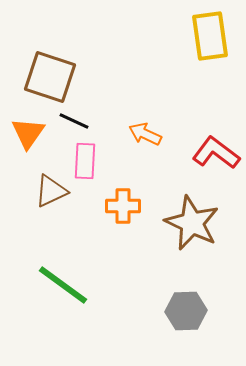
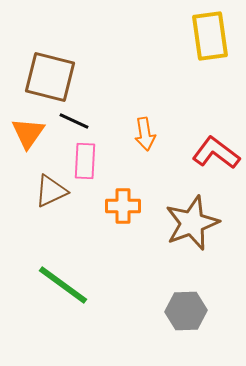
brown square: rotated 4 degrees counterclockwise
orange arrow: rotated 124 degrees counterclockwise
brown star: rotated 26 degrees clockwise
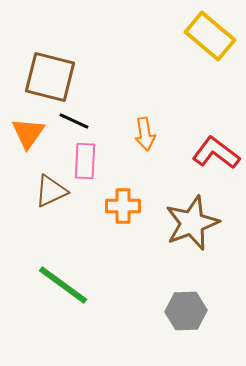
yellow rectangle: rotated 42 degrees counterclockwise
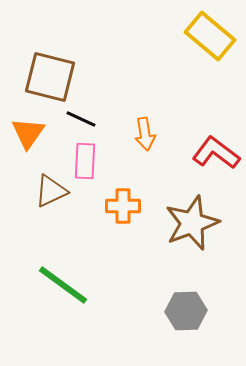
black line: moved 7 px right, 2 px up
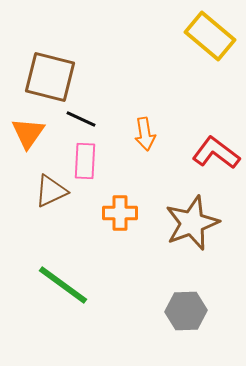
orange cross: moved 3 px left, 7 px down
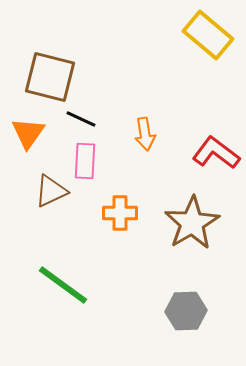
yellow rectangle: moved 2 px left, 1 px up
brown star: rotated 10 degrees counterclockwise
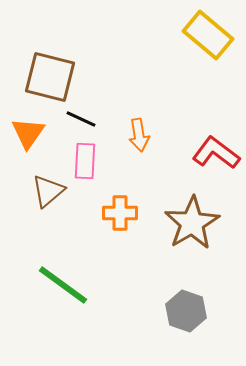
orange arrow: moved 6 px left, 1 px down
brown triangle: moved 3 px left; rotated 15 degrees counterclockwise
gray hexagon: rotated 21 degrees clockwise
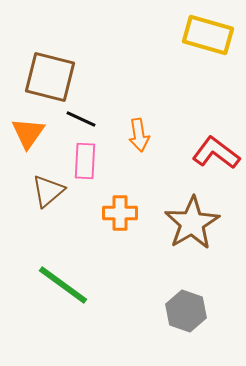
yellow rectangle: rotated 24 degrees counterclockwise
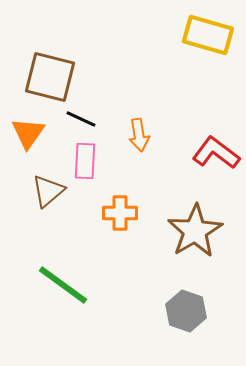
brown star: moved 3 px right, 8 px down
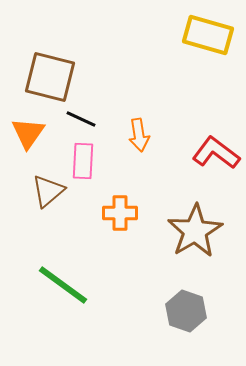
pink rectangle: moved 2 px left
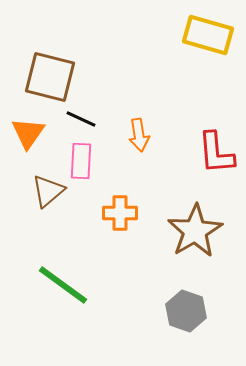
red L-shape: rotated 132 degrees counterclockwise
pink rectangle: moved 2 px left
